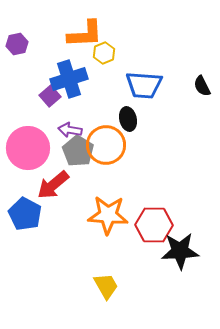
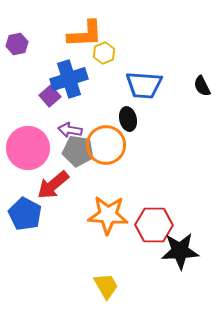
gray pentagon: rotated 24 degrees counterclockwise
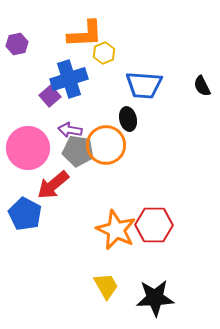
orange star: moved 8 px right, 15 px down; rotated 21 degrees clockwise
black star: moved 25 px left, 47 px down
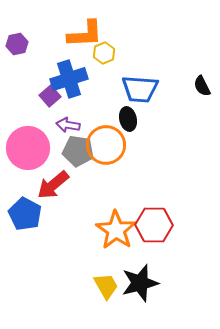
blue trapezoid: moved 4 px left, 4 px down
purple arrow: moved 2 px left, 5 px up
orange star: rotated 9 degrees clockwise
black star: moved 15 px left, 15 px up; rotated 12 degrees counterclockwise
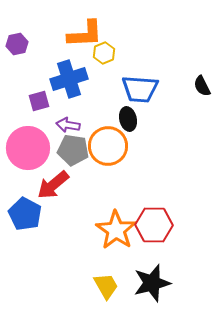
purple square: moved 11 px left, 5 px down; rotated 25 degrees clockwise
orange circle: moved 2 px right, 1 px down
gray pentagon: moved 5 px left, 1 px up
black star: moved 12 px right
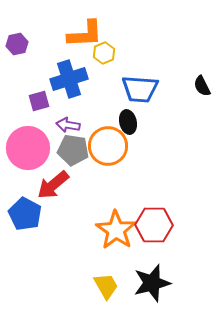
black ellipse: moved 3 px down
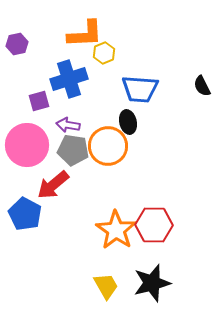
pink circle: moved 1 px left, 3 px up
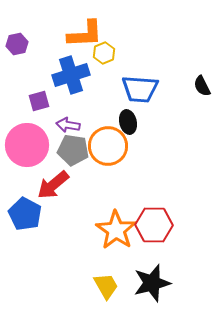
blue cross: moved 2 px right, 4 px up
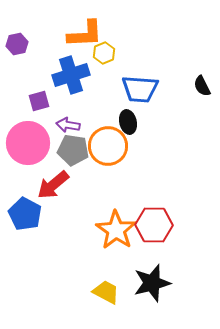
pink circle: moved 1 px right, 2 px up
yellow trapezoid: moved 6 px down; rotated 32 degrees counterclockwise
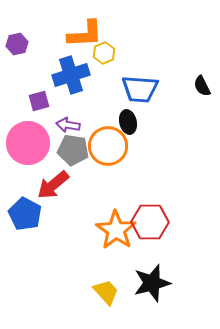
red hexagon: moved 4 px left, 3 px up
yellow trapezoid: rotated 20 degrees clockwise
